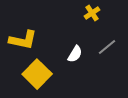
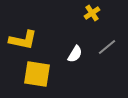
yellow square: rotated 36 degrees counterclockwise
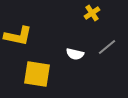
yellow L-shape: moved 5 px left, 4 px up
white semicircle: rotated 72 degrees clockwise
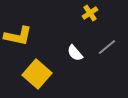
yellow cross: moved 2 px left
white semicircle: moved 1 px up; rotated 36 degrees clockwise
yellow square: rotated 32 degrees clockwise
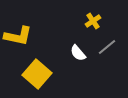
yellow cross: moved 3 px right, 8 px down
white semicircle: moved 3 px right
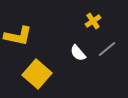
gray line: moved 2 px down
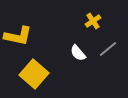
gray line: moved 1 px right
yellow square: moved 3 px left
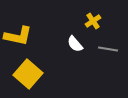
gray line: rotated 48 degrees clockwise
white semicircle: moved 3 px left, 9 px up
yellow square: moved 6 px left
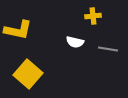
yellow cross: moved 5 px up; rotated 28 degrees clockwise
yellow L-shape: moved 6 px up
white semicircle: moved 2 px up; rotated 36 degrees counterclockwise
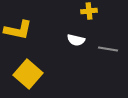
yellow cross: moved 4 px left, 5 px up
white semicircle: moved 1 px right, 2 px up
